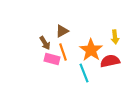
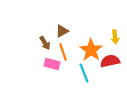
pink rectangle: moved 5 px down
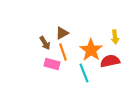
brown triangle: moved 2 px down
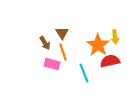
brown triangle: rotated 32 degrees counterclockwise
orange star: moved 7 px right, 5 px up
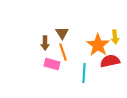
brown arrow: rotated 32 degrees clockwise
cyan line: rotated 24 degrees clockwise
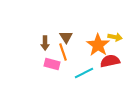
brown triangle: moved 4 px right, 4 px down
yellow arrow: rotated 72 degrees counterclockwise
cyan line: rotated 60 degrees clockwise
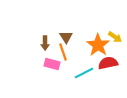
yellow arrow: rotated 24 degrees clockwise
red semicircle: moved 2 px left, 2 px down
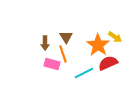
orange line: moved 2 px down
red semicircle: rotated 12 degrees counterclockwise
